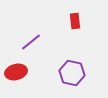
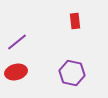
purple line: moved 14 px left
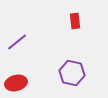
red ellipse: moved 11 px down
